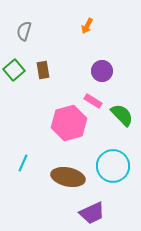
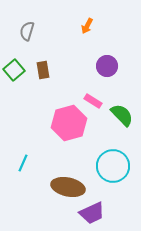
gray semicircle: moved 3 px right
purple circle: moved 5 px right, 5 px up
brown ellipse: moved 10 px down
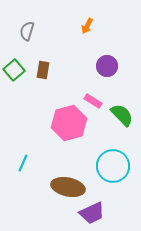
brown rectangle: rotated 18 degrees clockwise
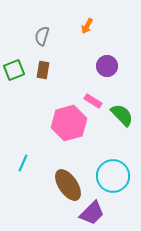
gray semicircle: moved 15 px right, 5 px down
green square: rotated 20 degrees clockwise
cyan circle: moved 10 px down
brown ellipse: moved 2 px up; rotated 44 degrees clockwise
purple trapezoid: rotated 20 degrees counterclockwise
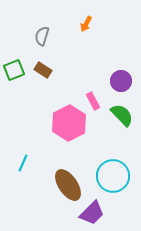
orange arrow: moved 1 px left, 2 px up
purple circle: moved 14 px right, 15 px down
brown rectangle: rotated 66 degrees counterclockwise
pink rectangle: rotated 30 degrees clockwise
pink hexagon: rotated 12 degrees counterclockwise
